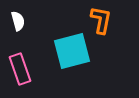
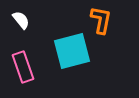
white semicircle: moved 3 px right, 1 px up; rotated 24 degrees counterclockwise
pink rectangle: moved 3 px right, 2 px up
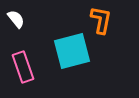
white semicircle: moved 5 px left, 1 px up
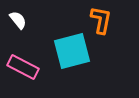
white semicircle: moved 2 px right, 1 px down
pink rectangle: rotated 44 degrees counterclockwise
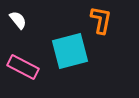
cyan square: moved 2 px left
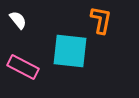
cyan square: rotated 21 degrees clockwise
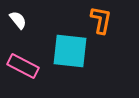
pink rectangle: moved 1 px up
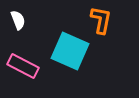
white semicircle: rotated 18 degrees clockwise
cyan square: rotated 18 degrees clockwise
